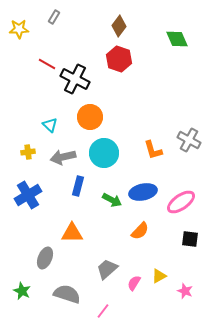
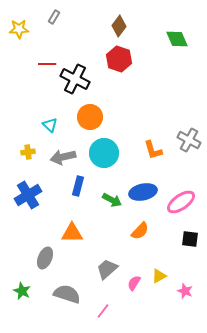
red line: rotated 30 degrees counterclockwise
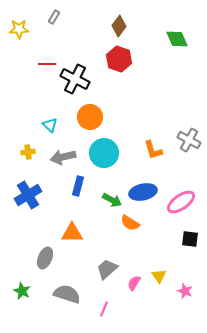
orange semicircle: moved 10 px left, 8 px up; rotated 78 degrees clockwise
yellow triangle: rotated 35 degrees counterclockwise
pink line: moved 1 px right, 2 px up; rotated 14 degrees counterclockwise
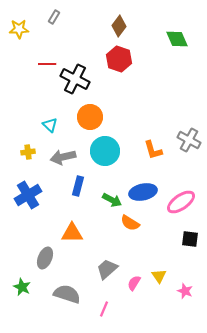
cyan circle: moved 1 px right, 2 px up
green star: moved 4 px up
